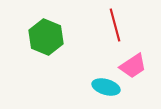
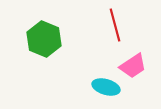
green hexagon: moved 2 px left, 2 px down
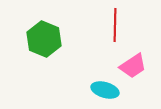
red line: rotated 16 degrees clockwise
cyan ellipse: moved 1 px left, 3 px down
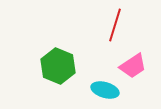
red line: rotated 16 degrees clockwise
green hexagon: moved 14 px right, 27 px down
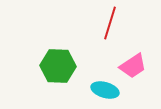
red line: moved 5 px left, 2 px up
green hexagon: rotated 20 degrees counterclockwise
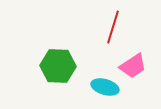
red line: moved 3 px right, 4 px down
cyan ellipse: moved 3 px up
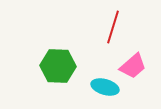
pink trapezoid: rotated 8 degrees counterclockwise
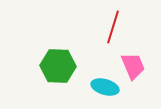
pink trapezoid: rotated 72 degrees counterclockwise
